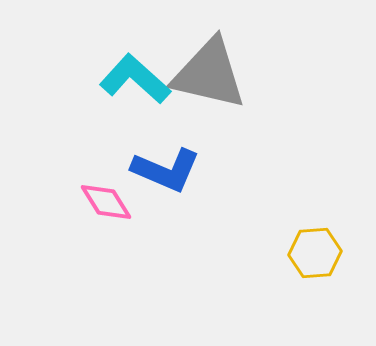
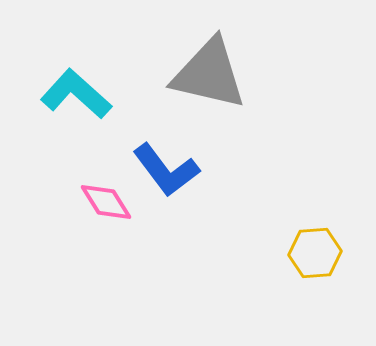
cyan L-shape: moved 59 px left, 15 px down
blue L-shape: rotated 30 degrees clockwise
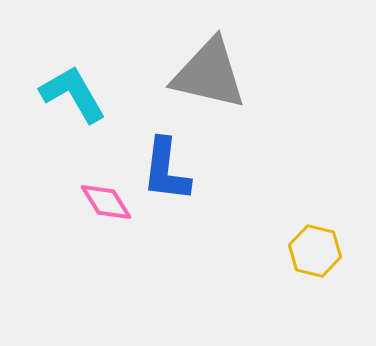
cyan L-shape: moved 3 px left; rotated 18 degrees clockwise
blue L-shape: rotated 44 degrees clockwise
yellow hexagon: moved 2 px up; rotated 18 degrees clockwise
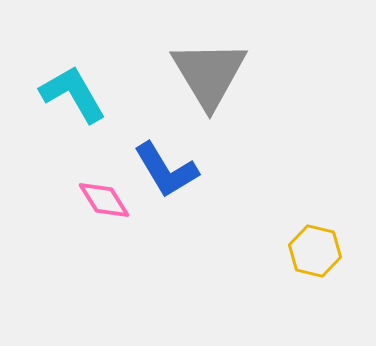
gray triangle: rotated 46 degrees clockwise
blue L-shape: rotated 38 degrees counterclockwise
pink diamond: moved 2 px left, 2 px up
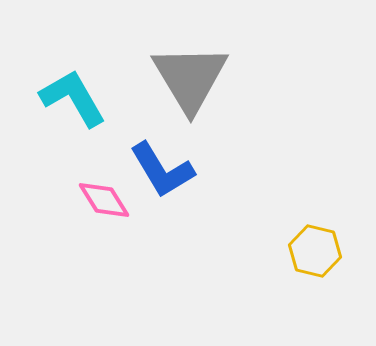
gray triangle: moved 19 px left, 4 px down
cyan L-shape: moved 4 px down
blue L-shape: moved 4 px left
